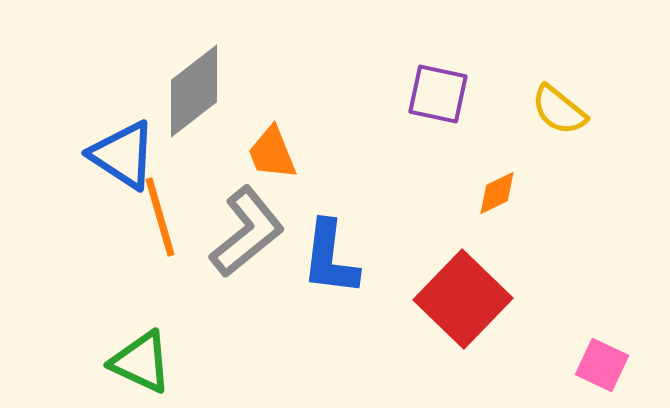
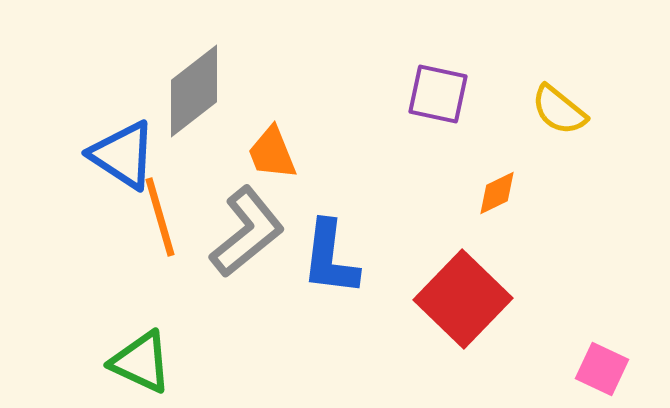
pink square: moved 4 px down
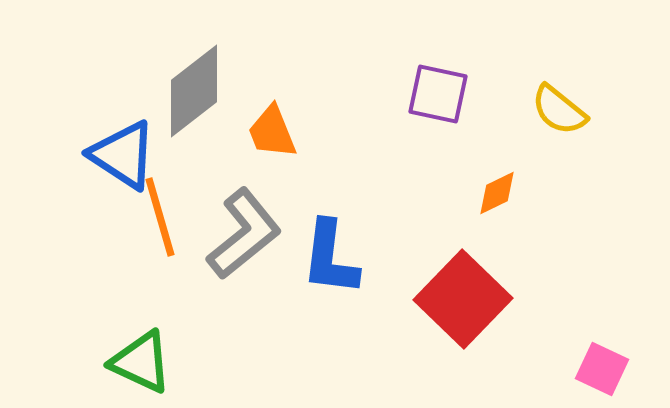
orange trapezoid: moved 21 px up
gray L-shape: moved 3 px left, 2 px down
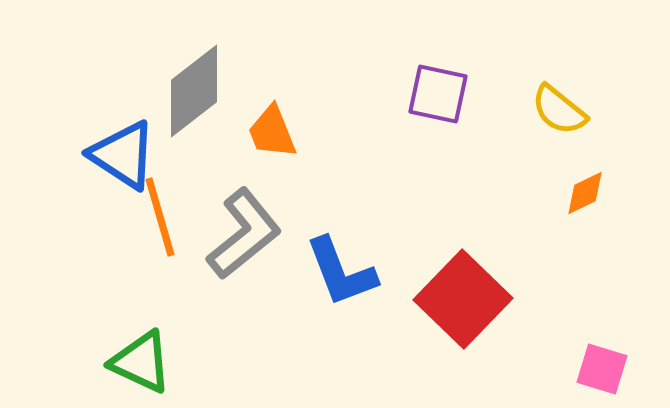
orange diamond: moved 88 px right
blue L-shape: moved 11 px right, 14 px down; rotated 28 degrees counterclockwise
pink square: rotated 8 degrees counterclockwise
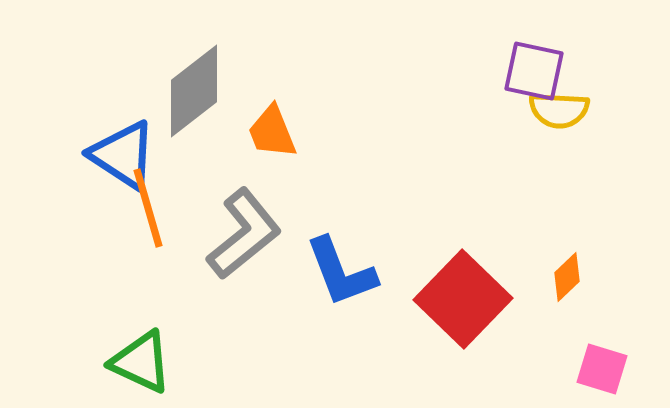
purple square: moved 96 px right, 23 px up
yellow semicircle: rotated 36 degrees counterclockwise
orange diamond: moved 18 px left, 84 px down; rotated 18 degrees counterclockwise
orange line: moved 12 px left, 9 px up
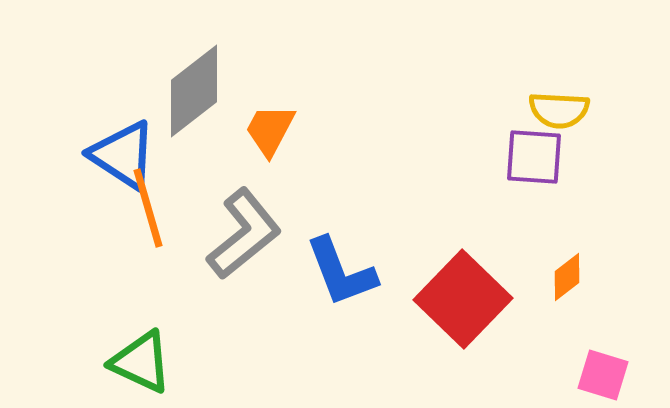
purple square: moved 86 px down; rotated 8 degrees counterclockwise
orange trapezoid: moved 2 px left, 2 px up; rotated 50 degrees clockwise
orange diamond: rotated 6 degrees clockwise
pink square: moved 1 px right, 6 px down
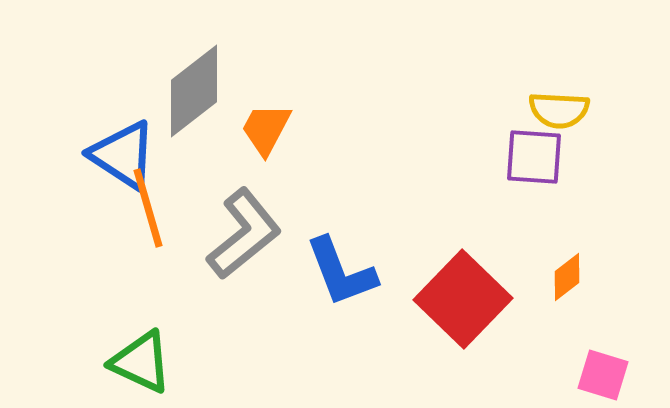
orange trapezoid: moved 4 px left, 1 px up
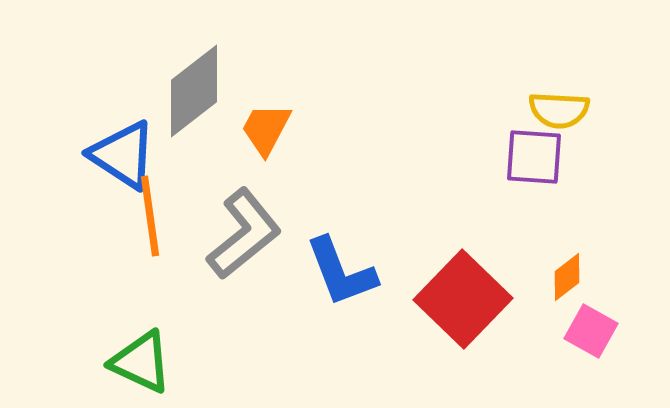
orange line: moved 2 px right, 8 px down; rotated 8 degrees clockwise
pink square: moved 12 px left, 44 px up; rotated 12 degrees clockwise
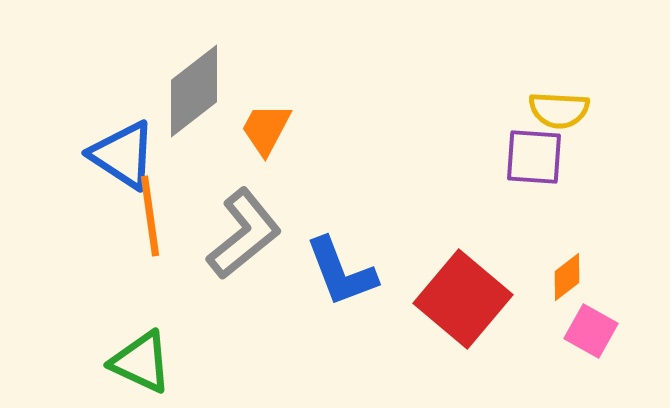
red square: rotated 4 degrees counterclockwise
